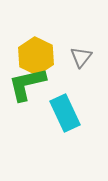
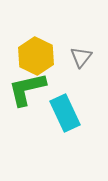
green L-shape: moved 5 px down
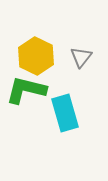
green L-shape: moved 1 px left, 1 px down; rotated 27 degrees clockwise
cyan rectangle: rotated 9 degrees clockwise
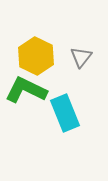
green L-shape: rotated 12 degrees clockwise
cyan rectangle: rotated 6 degrees counterclockwise
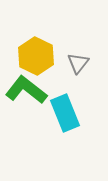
gray triangle: moved 3 px left, 6 px down
green L-shape: rotated 12 degrees clockwise
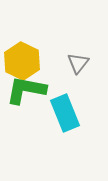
yellow hexagon: moved 14 px left, 5 px down
green L-shape: rotated 27 degrees counterclockwise
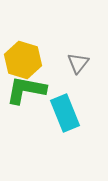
yellow hexagon: moved 1 px right, 1 px up; rotated 9 degrees counterclockwise
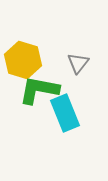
green L-shape: moved 13 px right
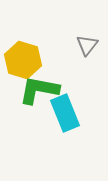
gray triangle: moved 9 px right, 18 px up
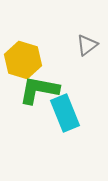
gray triangle: rotated 15 degrees clockwise
